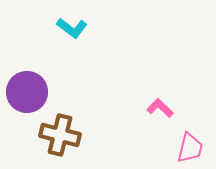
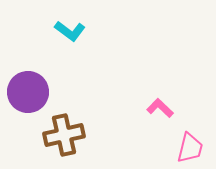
cyan L-shape: moved 2 px left, 3 px down
purple circle: moved 1 px right
brown cross: moved 4 px right; rotated 27 degrees counterclockwise
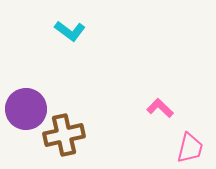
purple circle: moved 2 px left, 17 px down
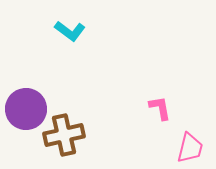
pink L-shape: rotated 36 degrees clockwise
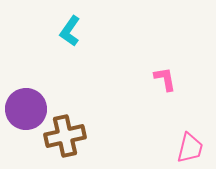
cyan L-shape: rotated 88 degrees clockwise
pink L-shape: moved 5 px right, 29 px up
brown cross: moved 1 px right, 1 px down
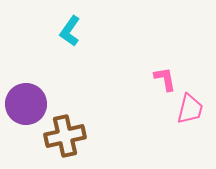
purple circle: moved 5 px up
pink trapezoid: moved 39 px up
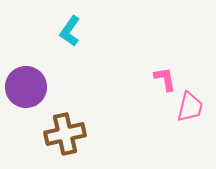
purple circle: moved 17 px up
pink trapezoid: moved 2 px up
brown cross: moved 2 px up
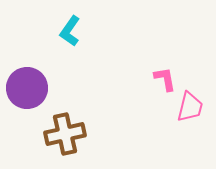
purple circle: moved 1 px right, 1 px down
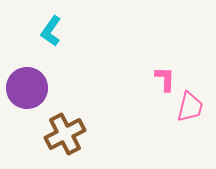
cyan L-shape: moved 19 px left
pink L-shape: rotated 12 degrees clockwise
brown cross: rotated 15 degrees counterclockwise
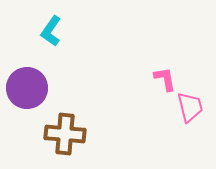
pink L-shape: rotated 12 degrees counterclockwise
pink trapezoid: rotated 28 degrees counterclockwise
brown cross: rotated 33 degrees clockwise
